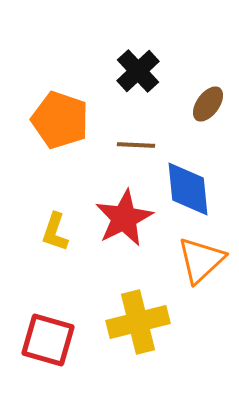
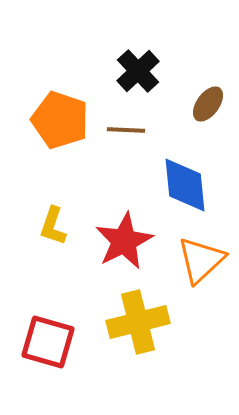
brown line: moved 10 px left, 15 px up
blue diamond: moved 3 px left, 4 px up
red star: moved 23 px down
yellow L-shape: moved 2 px left, 6 px up
red square: moved 2 px down
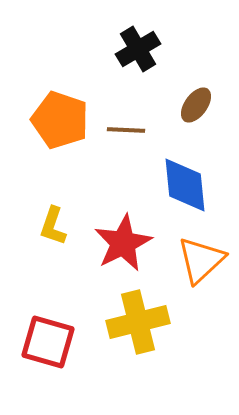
black cross: moved 22 px up; rotated 12 degrees clockwise
brown ellipse: moved 12 px left, 1 px down
red star: moved 1 px left, 2 px down
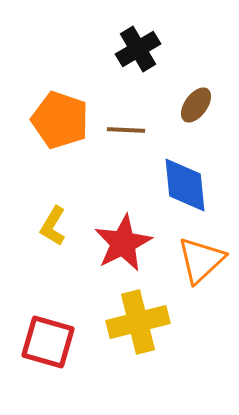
yellow L-shape: rotated 12 degrees clockwise
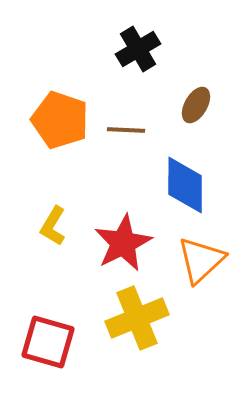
brown ellipse: rotated 6 degrees counterclockwise
blue diamond: rotated 6 degrees clockwise
yellow cross: moved 1 px left, 4 px up; rotated 8 degrees counterclockwise
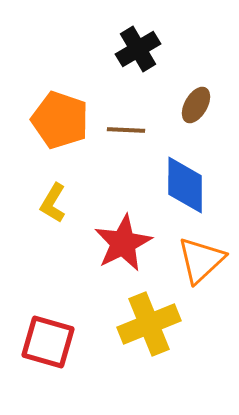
yellow L-shape: moved 23 px up
yellow cross: moved 12 px right, 6 px down
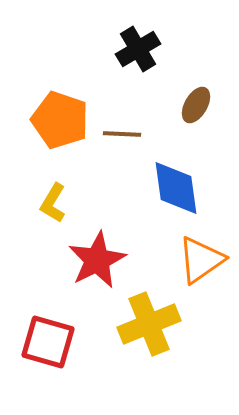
brown line: moved 4 px left, 4 px down
blue diamond: moved 9 px left, 3 px down; rotated 8 degrees counterclockwise
red star: moved 26 px left, 17 px down
orange triangle: rotated 8 degrees clockwise
